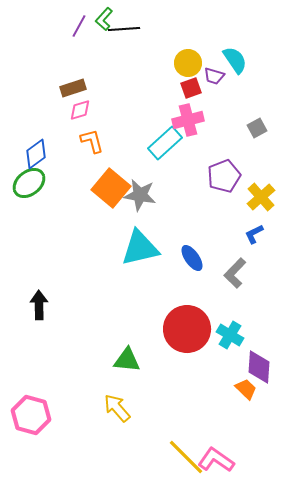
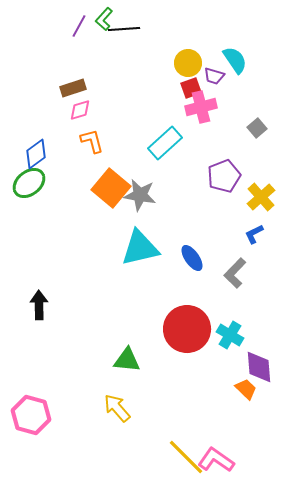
pink cross: moved 13 px right, 13 px up
gray square: rotated 12 degrees counterclockwise
purple diamond: rotated 8 degrees counterclockwise
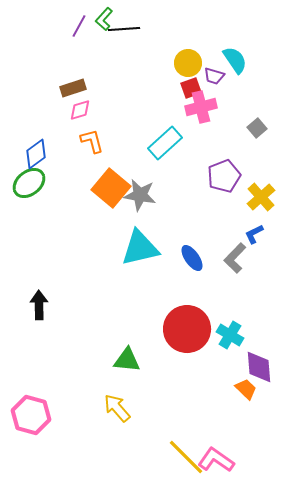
gray L-shape: moved 15 px up
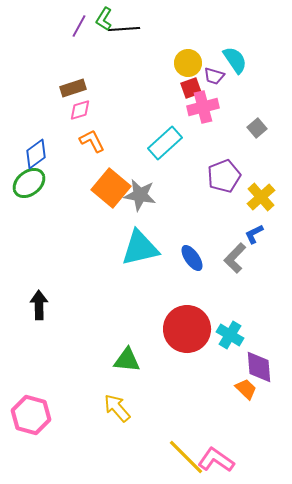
green L-shape: rotated 10 degrees counterclockwise
pink cross: moved 2 px right
orange L-shape: rotated 12 degrees counterclockwise
